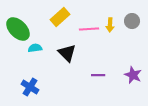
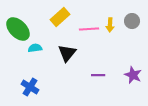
black triangle: rotated 24 degrees clockwise
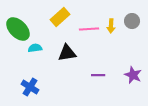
yellow arrow: moved 1 px right, 1 px down
black triangle: rotated 42 degrees clockwise
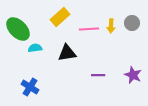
gray circle: moved 2 px down
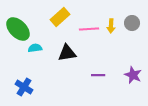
blue cross: moved 6 px left
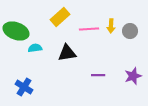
gray circle: moved 2 px left, 8 px down
green ellipse: moved 2 px left, 2 px down; rotated 25 degrees counterclockwise
purple star: moved 1 px down; rotated 30 degrees clockwise
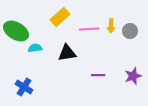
green ellipse: rotated 10 degrees clockwise
